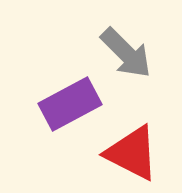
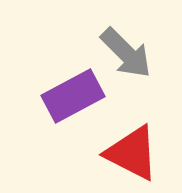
purple rectangle: moved 3 px right, 8 px up
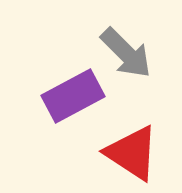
red triangle: rotated 6 degrees clockwise
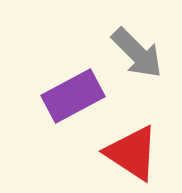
gray arrow: moved 11 px right
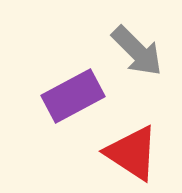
gray arrow: moved 2 px up
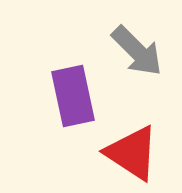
purple rectangle: rotated 74 degrees counterclockwise
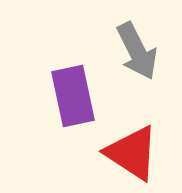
gray arrow: rotated 18 degrees clockwise
